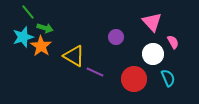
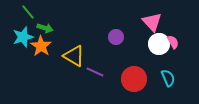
white circle: moved 6 px right, 10 px up
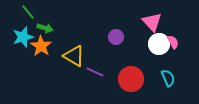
red circle: moved 3 px left
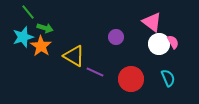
pink triangle: rotated 10 degrees counterclockwise
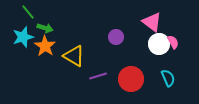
orange star: moved 4 px right
purple line: moved 3 px right, 4 px down; rotated 42 degrees counterclockwise
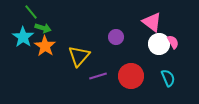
green line: moved 3 px right
green arrow: moved 2 px left
cyan star: rotated 20 degrees counterclockwise
yellow triangle: moved 5 px right; rotated 40 degrees clockwise
red circle: moved 3 px up
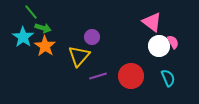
purple circle: moved 24 px left
white circle: moved 2 px down
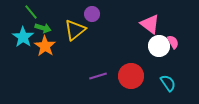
pink triangle: moved 2 px left, 2 px down
purple circle: moved 23 px up
yellow triangle: moved 4 px left, 26 px up; rotated 10 degrees clockwise
cyan semicircle: moved 5 px down; rotated 12 degrees counterclockwise
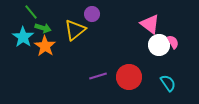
white circle: moved 1 px up
red circle: moved 2 px left, 1 px down
